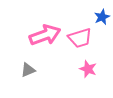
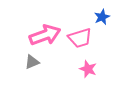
gray triangle: moved 4 px right, 8 px up
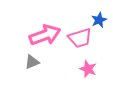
blue star: moved 3 px left, 3 px down
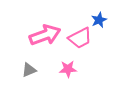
pink trapezoid: rotated 10 degrees counterclockwise
gray triangle: moved 3 px left, 8 px down
pink star: moved 20 px left; rotated 24 degrees counterclockwise
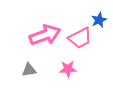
gray triangle: rotated 14 degrees clockwise
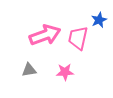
pink trapezoid: moved 2 px left; rotated 130 degrees clockwise
pink star: moved 3 px left, 3 px down
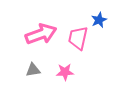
pink arrow: moved 4 px left, 1 px up
gray triangle: moved 4 px right
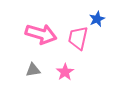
blue star: moved 2 px left, 1 px up
pink arrow: rotated 36 degrees clockwise
pink star: rotated 30 degrees counterclockwise
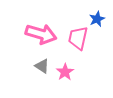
gray triangle: moved 9 px right, 4 px up; rotated 42 degrees clockwise
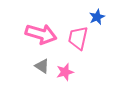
blue star: moved 2 px up
pink star: rotated 18 degrees clockwise
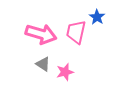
blue star: rotated 14 degrees counterclockwise
pink trapezoid: moved 2 px left, 6 px up
gray triangle: moved 1 px right, 2 px up
